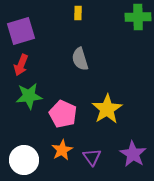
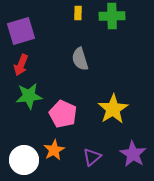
green cross: moved 26 px left, 1 px up
yellow star: moved 6 px right
orange star: moved 8 px left
purple triangle: rotated 24 degrees clockwise
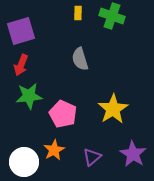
green cross: rotated 20 degrees clockwise
white circle: moved 2 px down
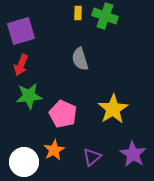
green cross: moved 7 px left
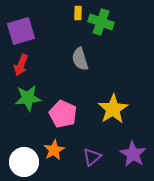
green cross: moved 4 px left, 6 px down
green star: moved 1 px left, 2 px down
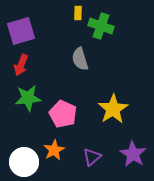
green cross: moved 4 px down
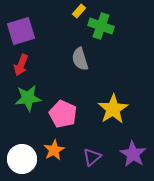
yellow rectangle: moved 1 px right, 2 px up; rotated 40 degrees clockwise
white circle: moved 2 px left, 3 px up
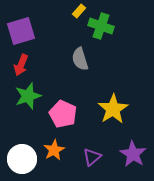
green star: moved 2 px up; rotated 12 degrees counterclockwise
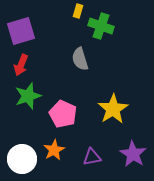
yellow rectangle: moved 1 px left; rotated 24 degrees counterclockwise
purple triangle: rotated 30 degrees clockwise
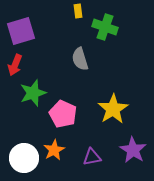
yellow rectangle: rotated 24 degrees counterclockwise
green cross: moved 4 px right, 1 px down
red arrow: moved 6 px left
green star: moved 5 px right, 3 px up
purple star: moved 4 px up
white circle: moved 2 px right, 1 px up
